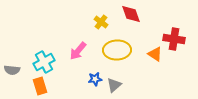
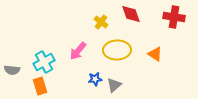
red cross: moved 22 px up
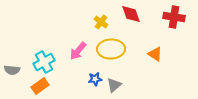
yellow ellipse: moved 6 px left, 1 px up
orange rectangle: rotated 72 degrees clockwise
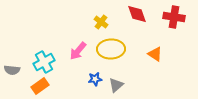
red diamond: moved 6 px right
gray triangle: moved 2 px right
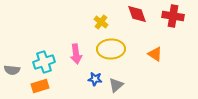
red cross: moved 1 px left, 1 px up
pink arrow: moved 2 px left, 3 px down; rotated 48 degrees counterclockwise
cyan cross: rotated 10 degrees clockwise
blue star: rotated 16 degrees clockwise
orange rectangle: rotated 18 degrees clockwise
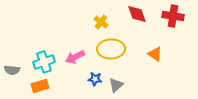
pink arrow: moved 1 px left, 3 px down; rotated 72 degrees clockwise
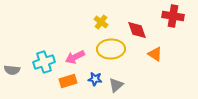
red diamond: moved 16 px down
orange rectangle: moved 28 px right, 5 px up
